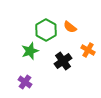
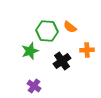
green hexagon: moved 1 px right, 1 px down; rotated 25 degrees counterclockwise
orange cross: moved 1 px left; rotated 32 degrees counterclockwise
black cross: moved 1 px left
purple cross: moved 9 px right, 4 px down
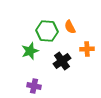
orange semicircle: rotated 24 degrees clockwise
orange cross: moved 1 px up
purple cross: rotated 24 degrees counterclockwise
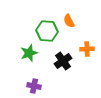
orange semicircle: moved 1 px left, 6 px up
green star: moved 1 px left, 2 px down
black cross: moved 1 px right
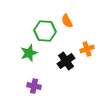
orange semicircle: moved 2 px left
green hexagon: moved 2 px left
orange cross: rotated 16 degrees counterclockwise
black cross: moved 3 px right
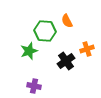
green star: moved 2 px up
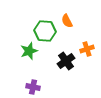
purple cross: moved 1 px left, 1 px down
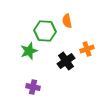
orange semicircle: rotated 16 degrees clockwise
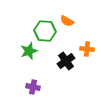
orange semicircle: rotated 48 degrees counterclockwise
orange cross: rotated 24 degrees clockwise
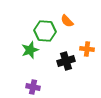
orange semicircle: rotated 16 degrees clockwise
green star: moved 1 px right, 1 px up
black cross: rotated 18 degrees clockwise
